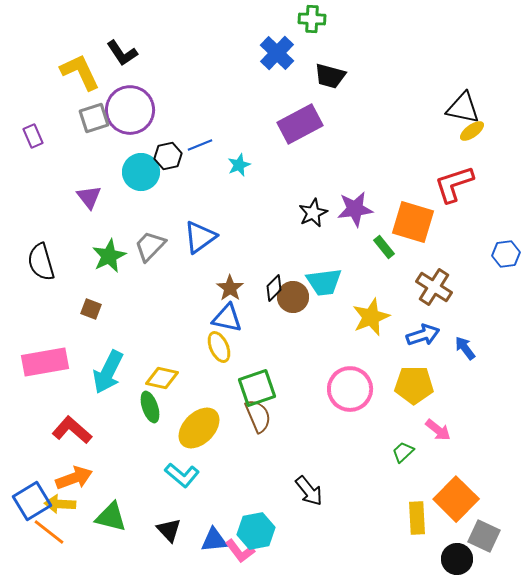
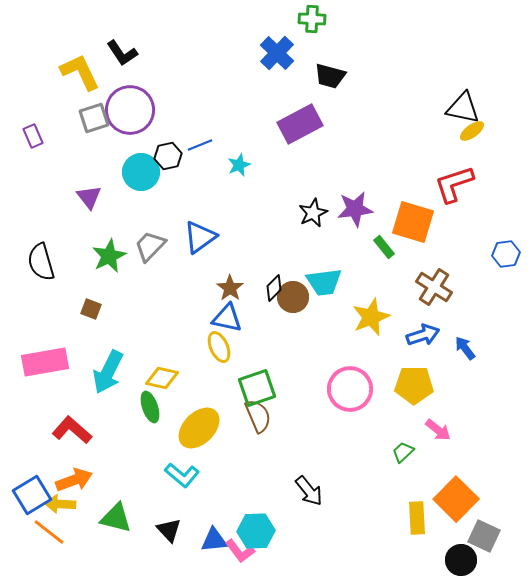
orange arrow at (74, 478): moved 2 px down
blue square at (32, 501): moved 6 px up
green triangle at (111, 517): moved 5 px right, 1 px down
cyan hexagon at (256, 531): rotated 9 degrees clockwise
black circle at (457, 559): moved 4 px right, 1 px down
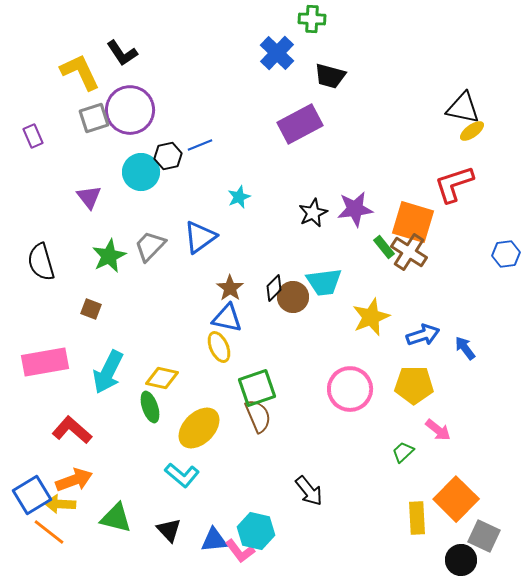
cyan star at (239, 165): moved 32 px down
brown cross at (434, 287): moved 25 px left, 35 px up
cyan hexagon at (256, 531): rotated 15 degrees clockwise
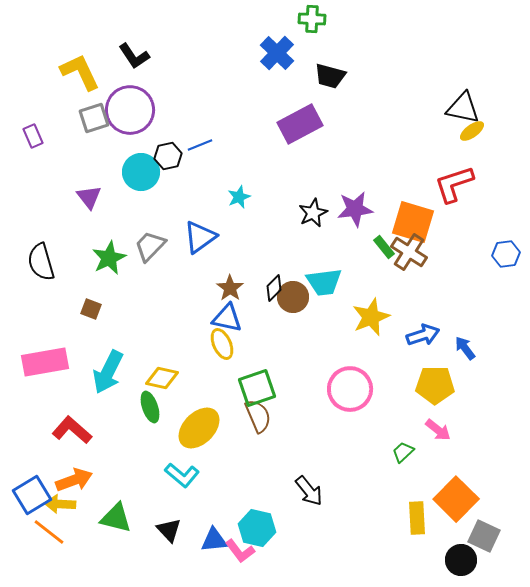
black L-shape at (122, 53): moved 12 px right, 3 px down
green star at (109, 256): moved 2 px down
yellow ellipse at (219, 347): moved 3 px right, 3 px up
yellow pentagon at (414, 385): moved 21 px right
cyan hexagon at (256, 531): moved 1 px right, 3 px up
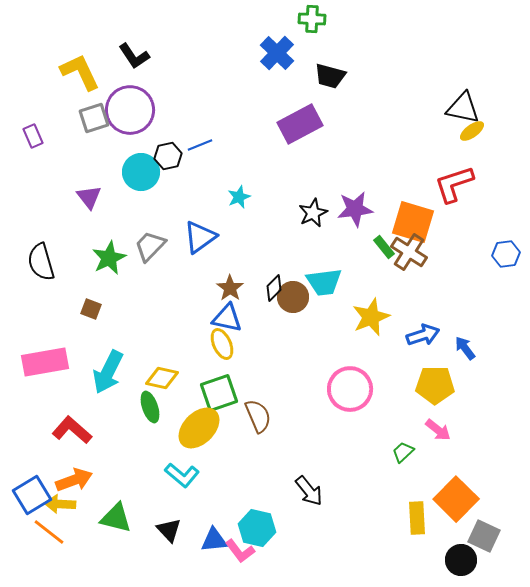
green square at (257, 388): moved 38 px left, 5 px down
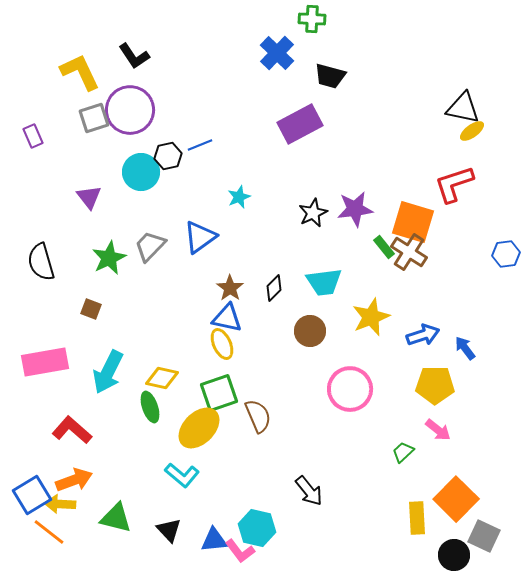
brown circle at (293, 297): moved 17 px right, 34 px down
black circle at (461, 560): moved 7 px left, 5 px up
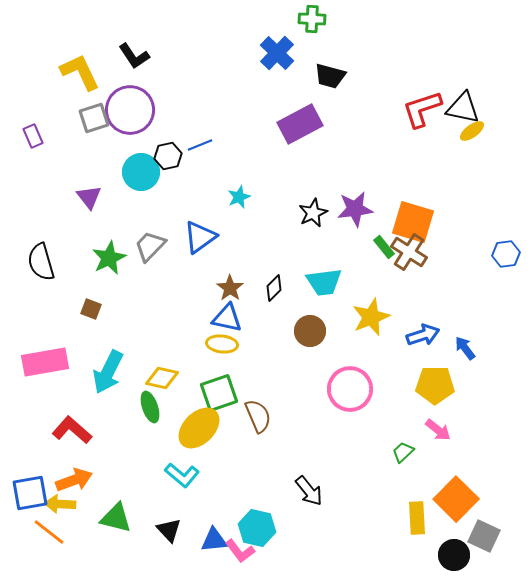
red L-shape at (454, 184): moved 32 px left, 75 px up
yellow ellipse at (222, 344): rotated 60 degrees counterclockwise
blue square at (32, 495): moved 2 px left, 2 px up; rotated 21 degrees clockwise
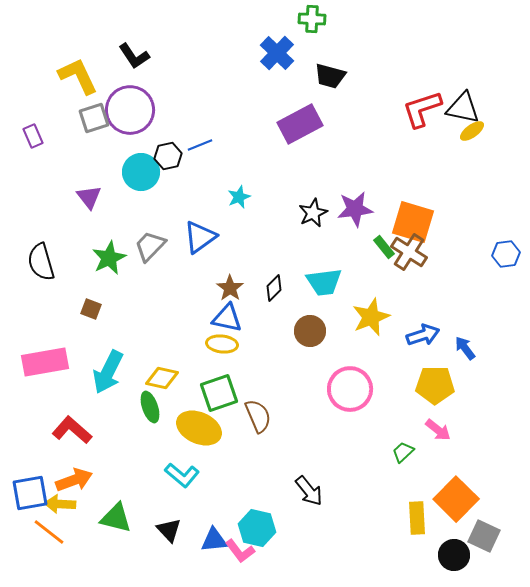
yellow L-shape at (80, 72): moved 2 px left, 4 px down
yellow ellipse at (199, 428): rotated 69 degrees clockwise
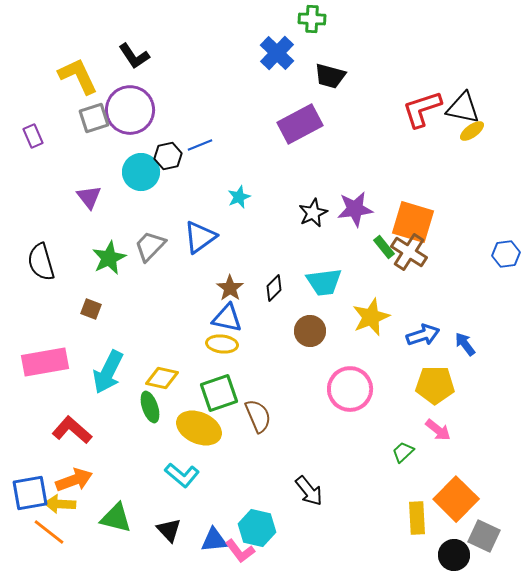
blue arrow at (465, 348): moved 4 px up
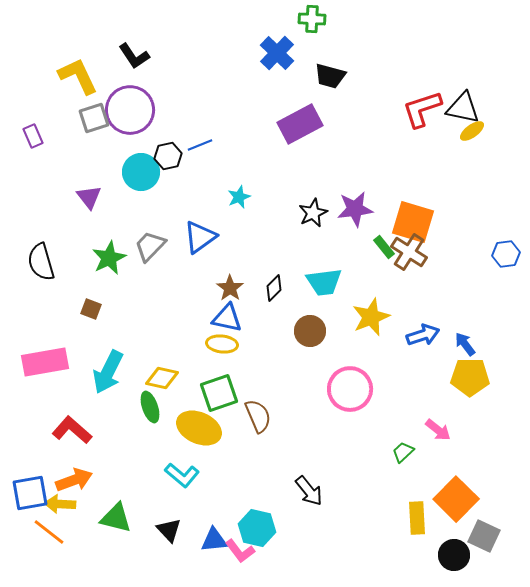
yellow pentagon at (435, 385): moved 35 px right, 8 px up
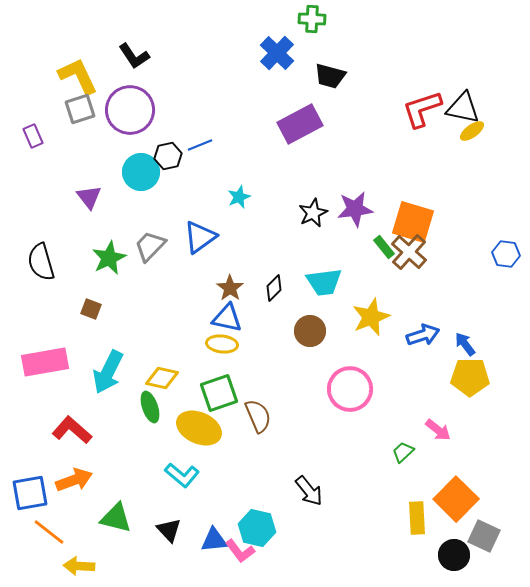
gray square at (94, 118): moved 14 px left, 9 px up
brown cross at (409, 252): rotated 9 degrees clockwise
blue hexagon at (506, 254): rotated 16 degrees clockwise
yellow arrow at (60, 504): moved 19 px right, 62 px down
